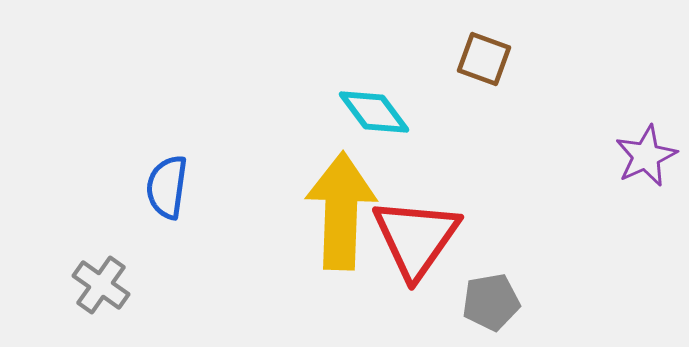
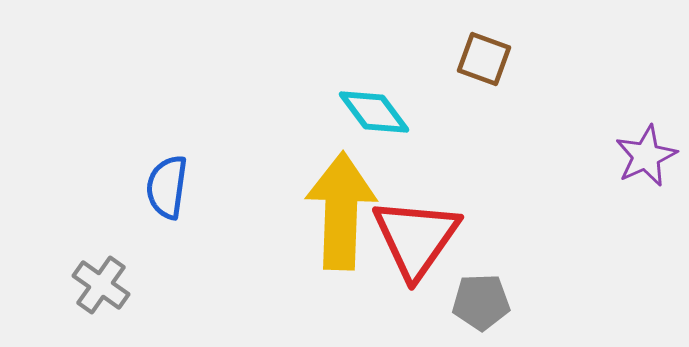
gray pentagon: moved 10 px left; rotated 8 degrees clockwise
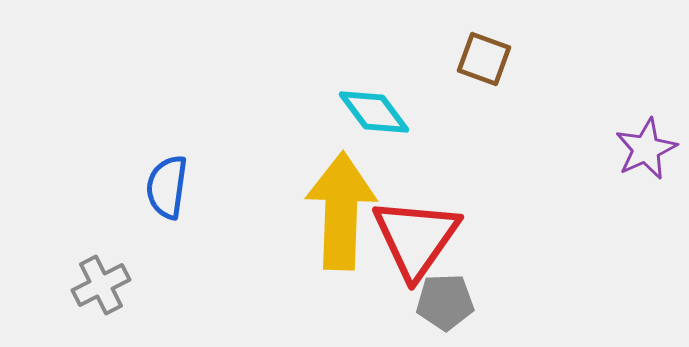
purple star: moved 7 px up
gray cross: rotated 28 degrees clockwise
gray pentagon: moved 36 px left
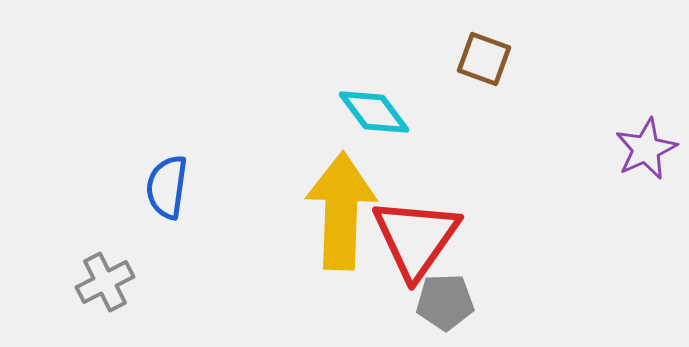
gray cross: moved 4 px right, 3 px up
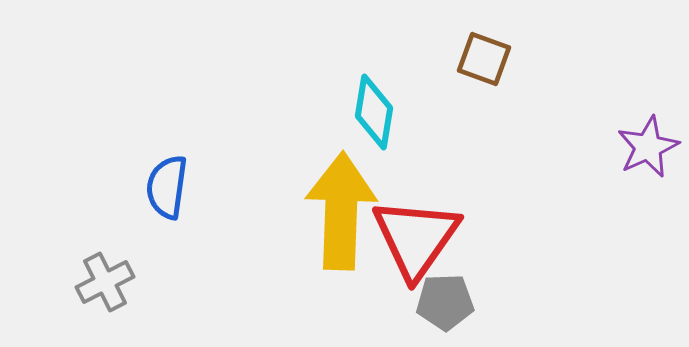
cyan diamond: rotated 46 degrees clockwise
purple star: moved 2 px right, 2 px up
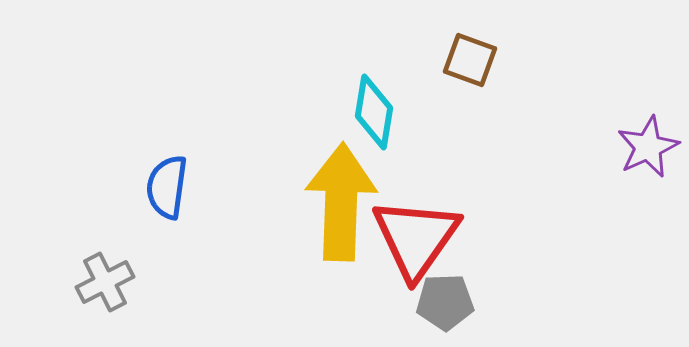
brown square: moved 14 px left, 1 px down
yellow arrow: moved 9 px up
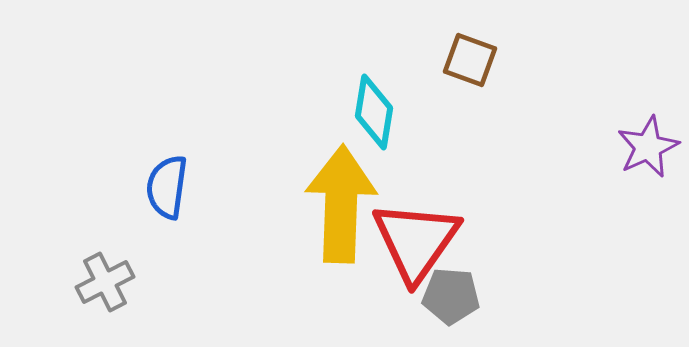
yellow arrow: moved 2 px down
red triangle: moved 3 px down
gray pentagon: moved 6 px right, 6 px up; rotated 6 degrees clockwise
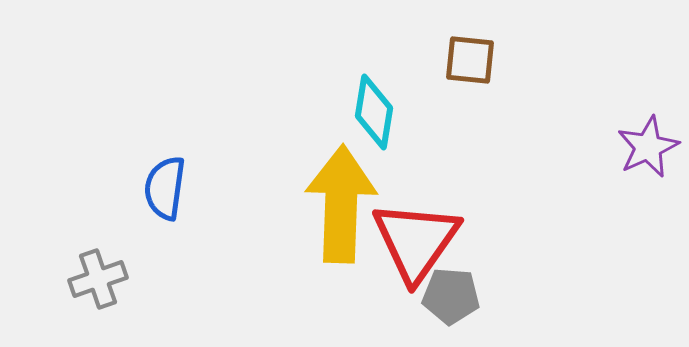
brown square: rotated 14 degrees counterclockwise
blue semicircle: moved 2 px left, 1 px down
gray cross: moved 7 px left, 3 px up; rotated 8 degrees clockwise
